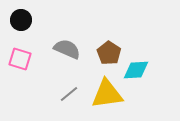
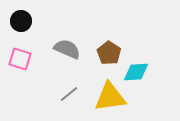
black circle: moved 1 px down
cyan diamond: moved 2 px down
yellow triangle: moved 3 px right, 3 px down
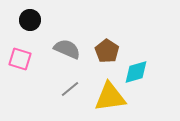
black circle: moved 9 px right, 1 px up
brown pentagon: moved 2 px left, 2 px up
cyan diamond: rotated 12 degrees counterclockwise
gray line: moved 1 px right, 5 px up
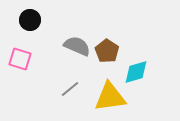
gray semicircle: moved 10 px right, 3 px up
